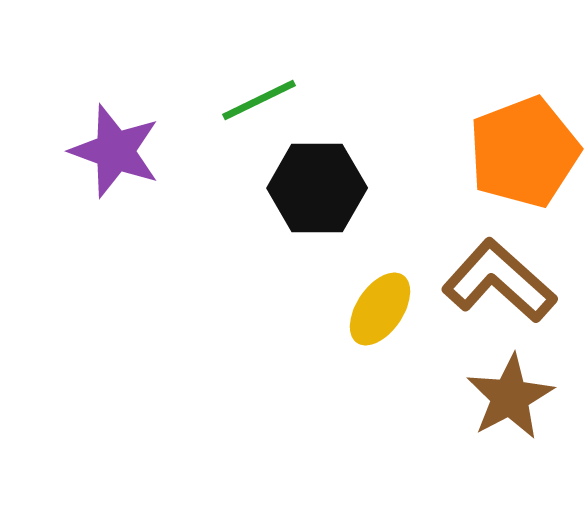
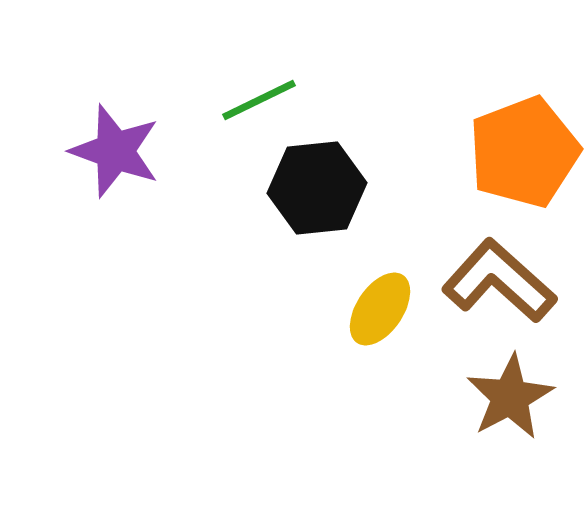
black hexagon: rotated 6 degrees counterclockwise
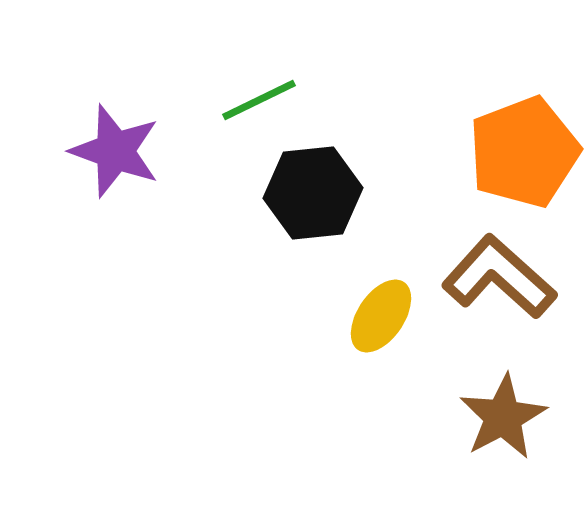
black hexagon: moved 4 px left, 5 px down
brown L-shape: moved 4 px up
yellow ellipse: moved 1 px right, 7 px down
brown star: moved 7 px left, 20 px down
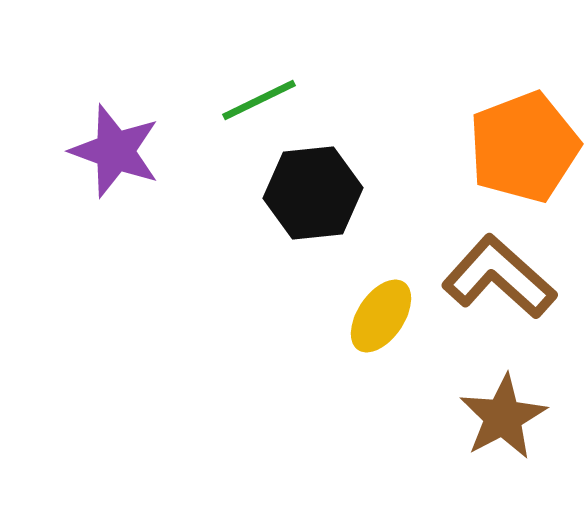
orange pentagon: moved 5 px up
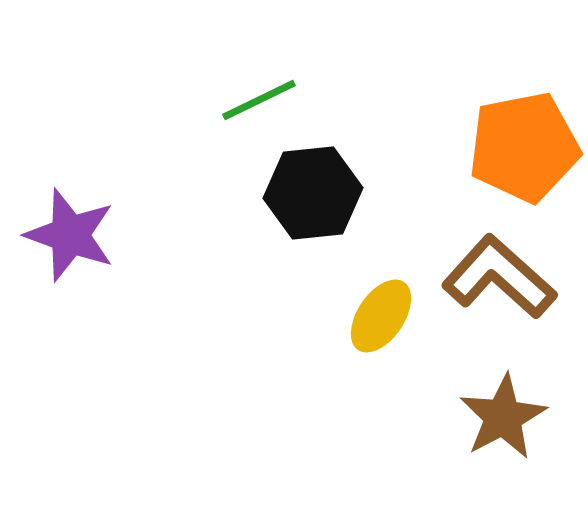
orange pentagon: rotated 10 degrees clockwise
purple star: moved 45 px left, 84 px down
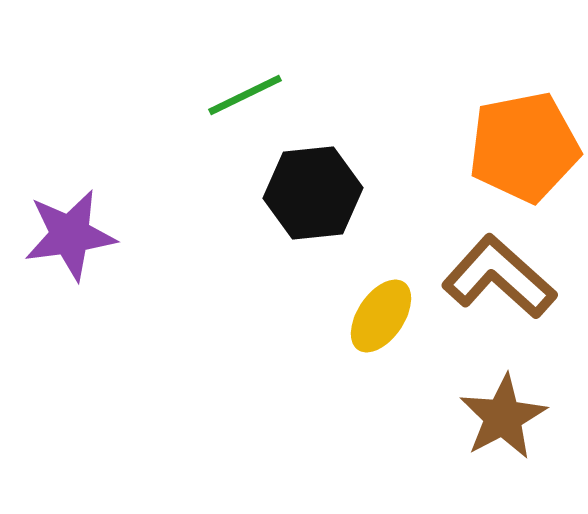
green line: moved 14 px left, 5 px up
purple star: rotated 28 degrees counterclockwise
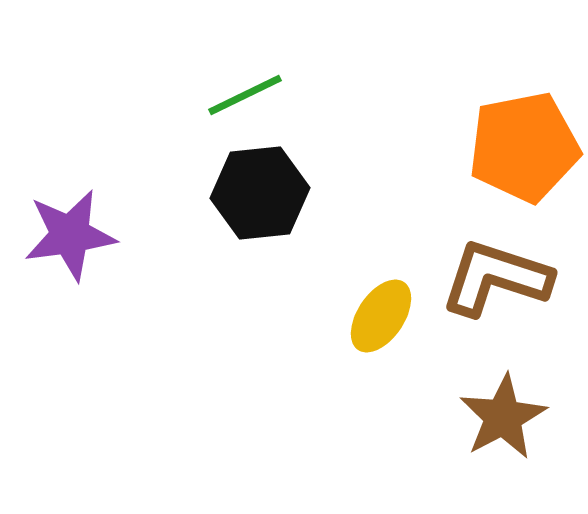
black hexagon: moved 53 px left
brown L-shape: moved 3 px left, 1 px down; rotated 24 degrees counterclockwise
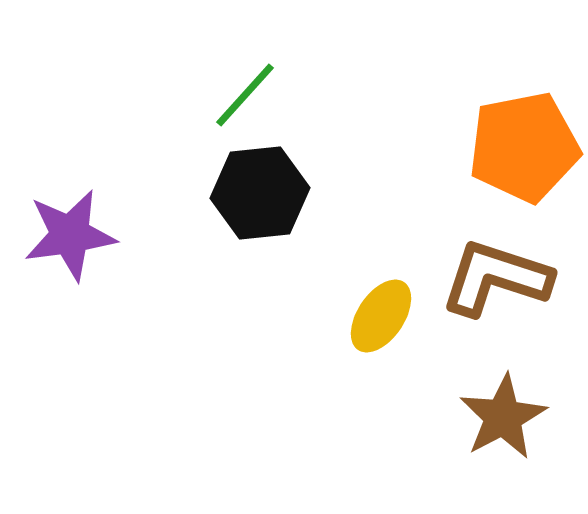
green line: rotated 22 degrees counterclockwise
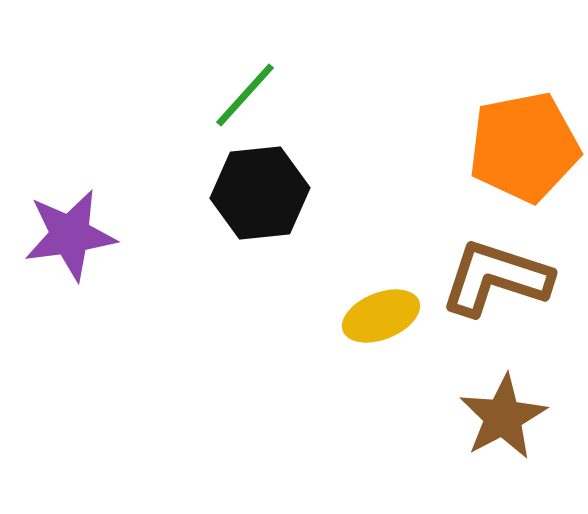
yellow ellipse: rotated 34 degrees clockwise
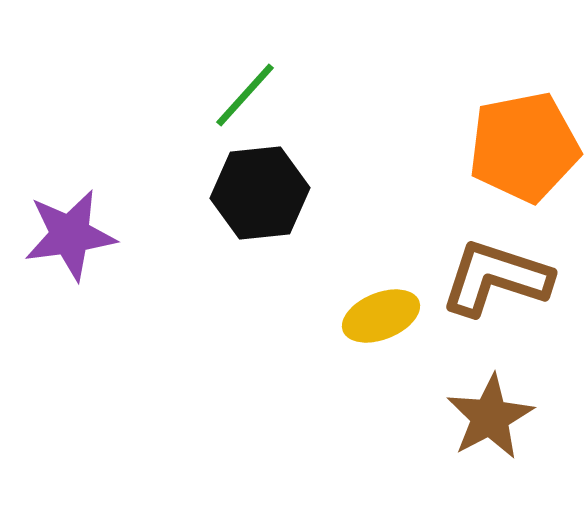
brown star: moved 13 px left
